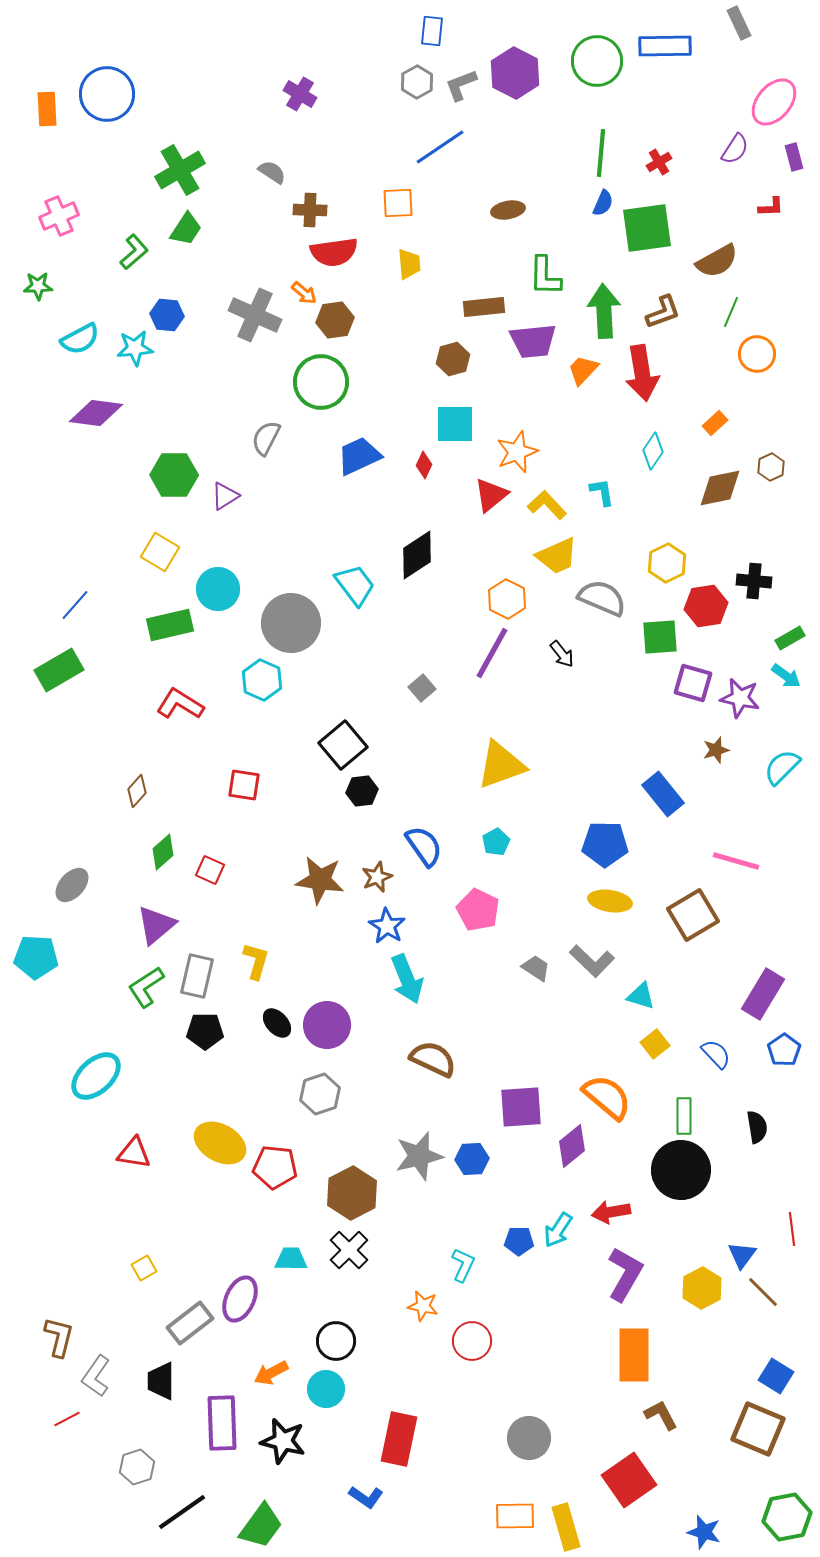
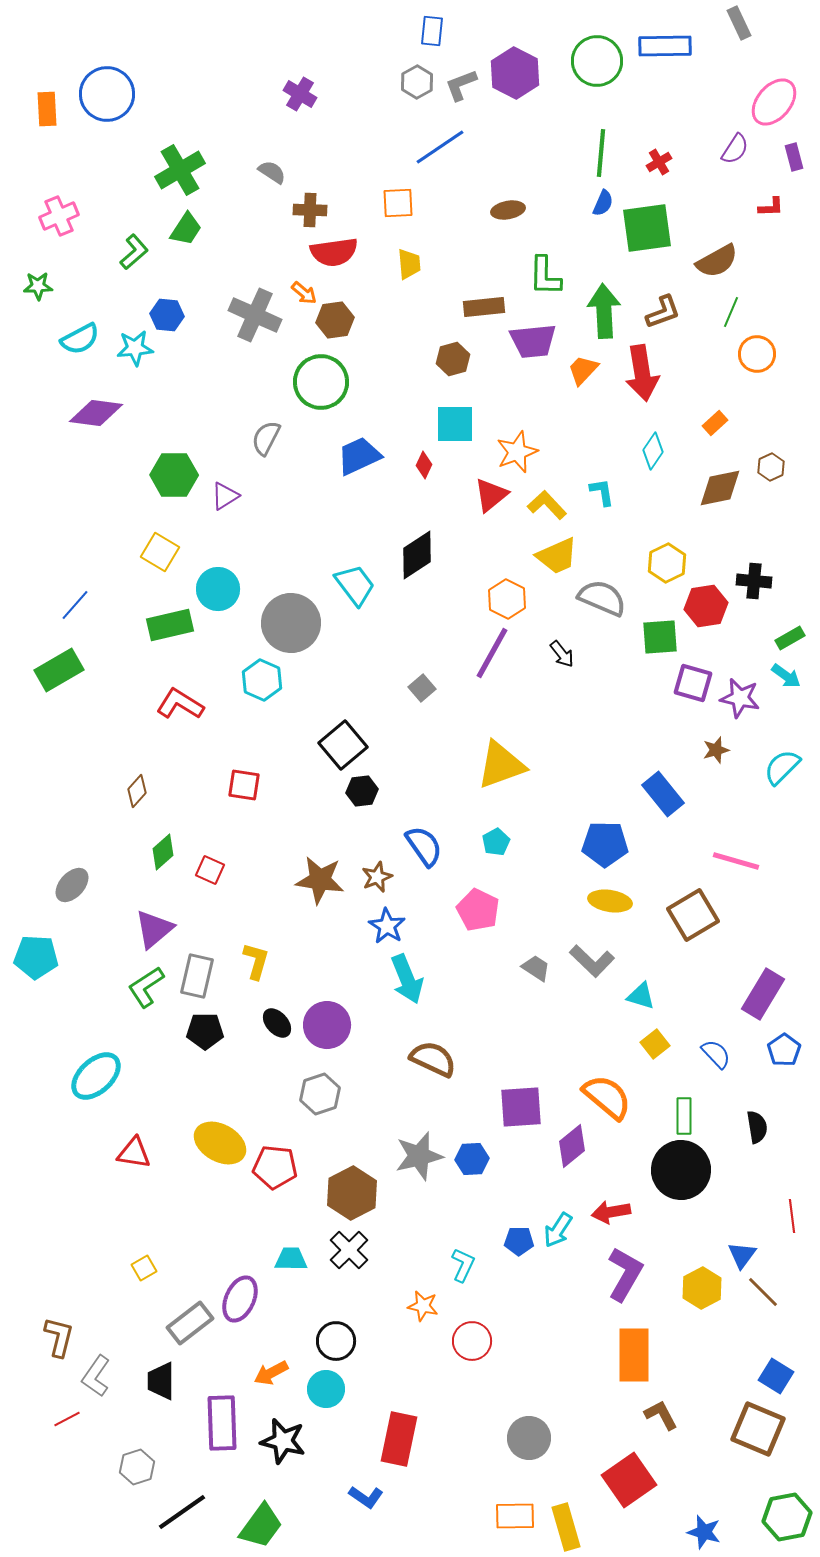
purple triangle at (156, 925): moved 2 px left, 4 px down
red line at (792, 1229): moved 13 px up
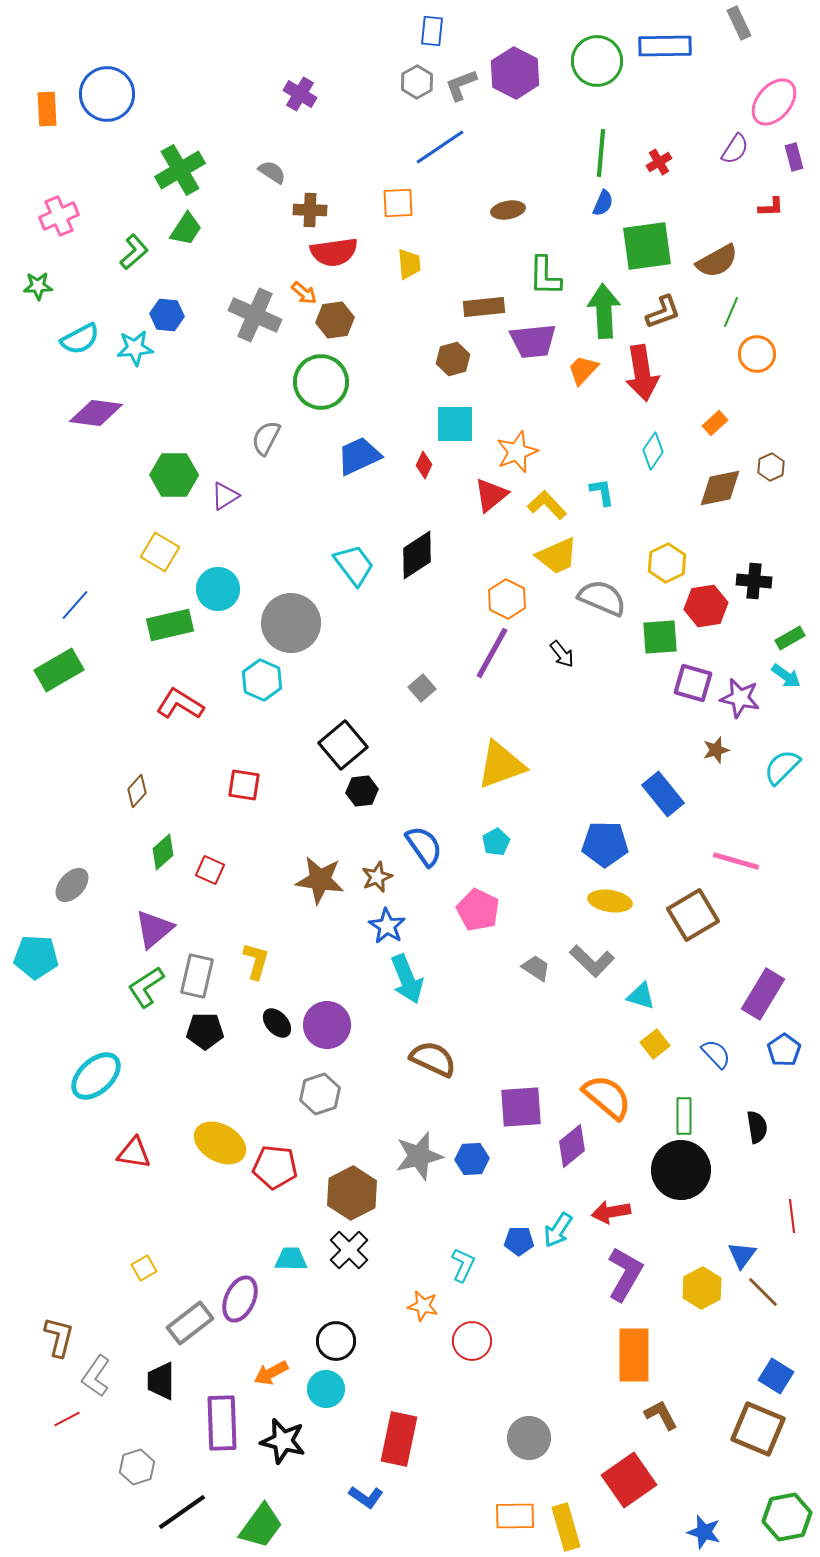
green square at (647, 228): moved 18 px down
cyan trapezoid at (355, 585): moved 1 px left, 20 px up
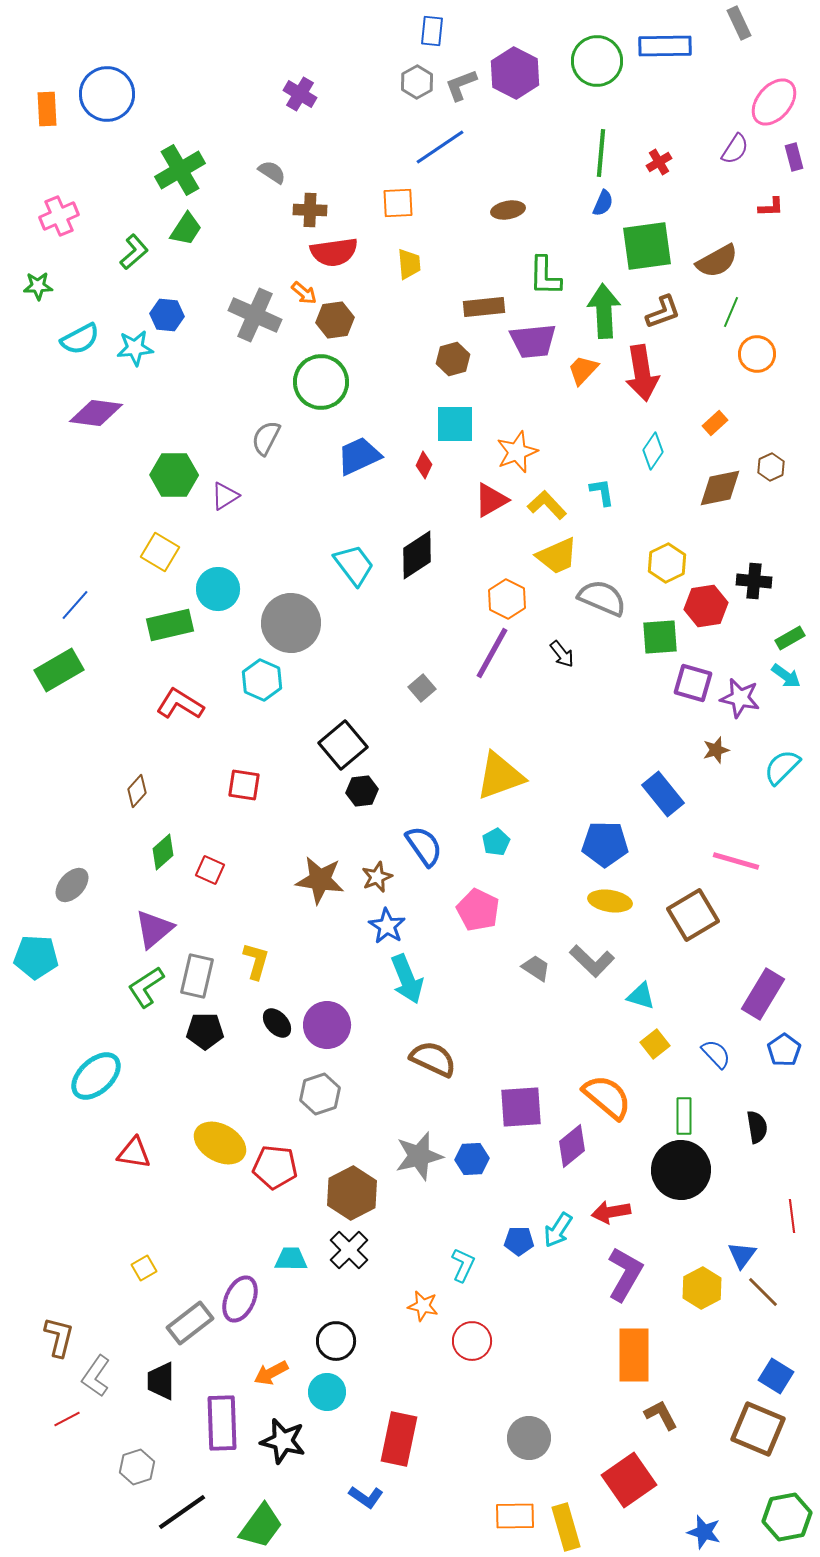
red triangle at (491, 495): moved 5 px down; rotated 9 degrees clockwise
yellow triangle at (501, 765): moved 1 px left, 11 px down
cyan circle at (326, 1389): moved 1 px right, 3 px down
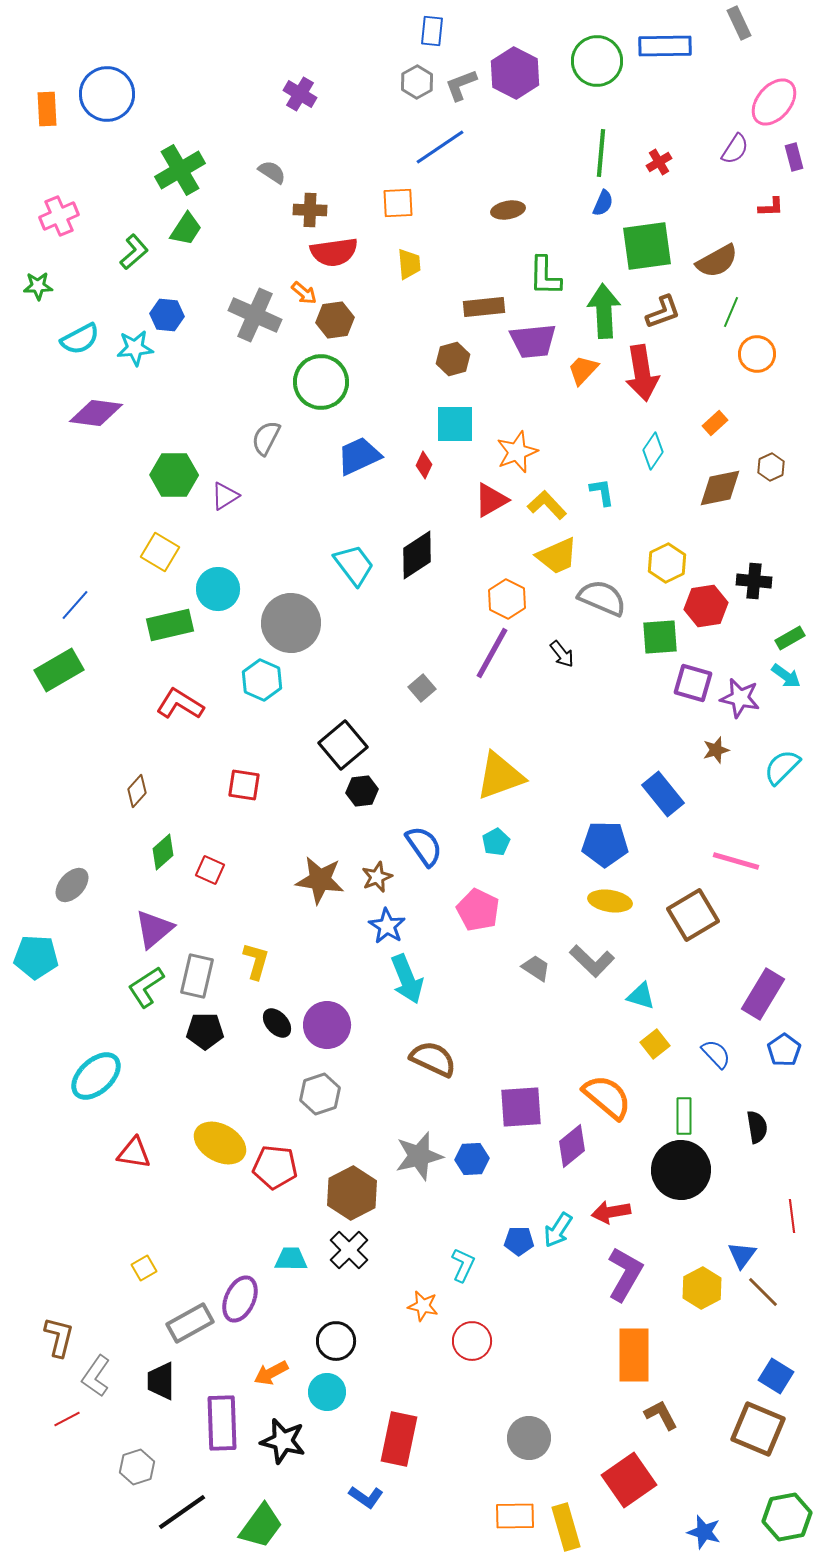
gray rectangle at (190, 1323): rotated 9 degrees clockwise
